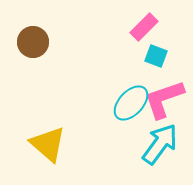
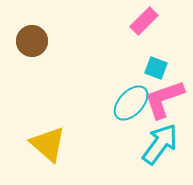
pink rectangle: moved 6 px up
brown circle: moved 1 px left, 1 px up
cyan square: moved 12 px down
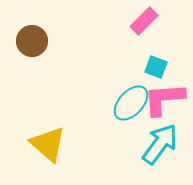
cyan square: moved 1 px up
pink L-shape: rotated 15 degrees clockwise
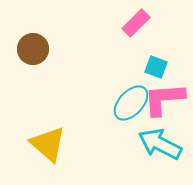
pink rectangle: moved 8 px left, 2 px down
brown circle: moved 1 px right, 8 px down
cyan arrow: rotated 99 degrees counterclockwise
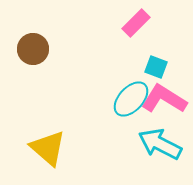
pink L-shape: rotated 36 degrees clockwise
cyan ellipse: moved 4 px up
yellow triangle: moved 4 px down
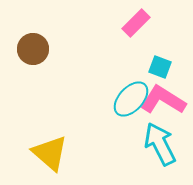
cyan square: moved 4 px right
pink L-shape: moved 1 px left, 1 px down
cyan arrow: rotated 36 degrees clockwise
yellow triangle: moved 2 px right, 5 px down
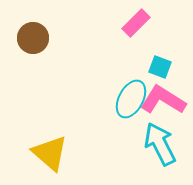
brown circle: moved 11 px up
cyan ellipse: rotated 15 degrees counterclockwise
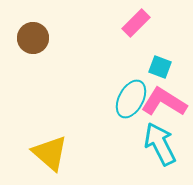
pink L-shape: moved 1 px right, 2 px down
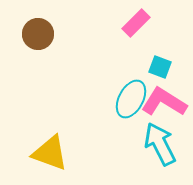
brown circle: moved 5 px right, 4 px up
yellow triangle: rotated 21 degrees counterclockwise
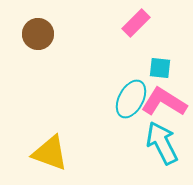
cyan square: moved 1 px down; rotated 15 degrees counterclockwise
cyan arrow: moved 2 px right, 1 px up
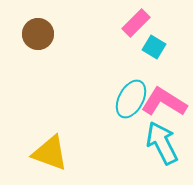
cyan square: moved 6 px left, 21 px up; rotated 25 degrees clockwise
